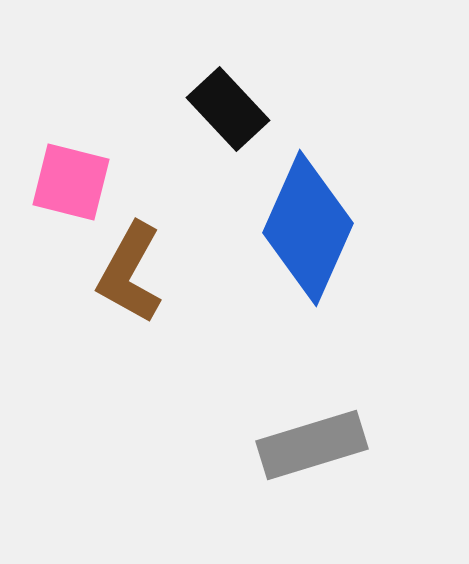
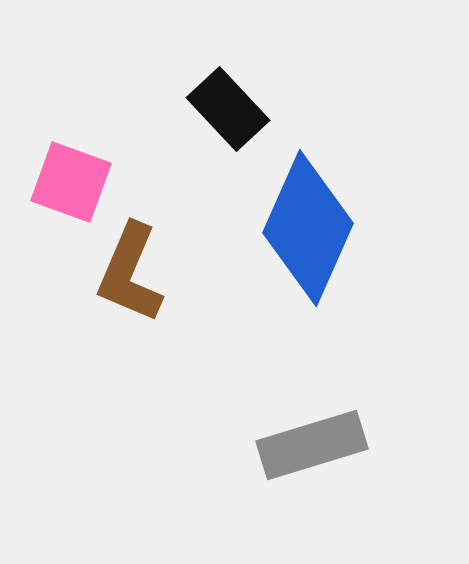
pink square: rotated 6 degrees clockwise
brown L-shape: rotated 6 degrees counterclockwise
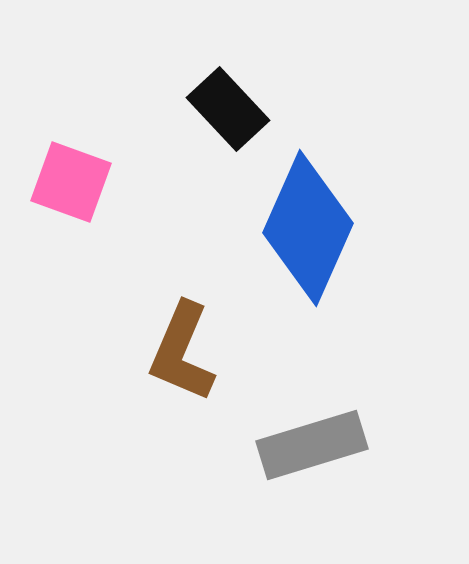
brown L-shape: moved 52 px right, 79 px down
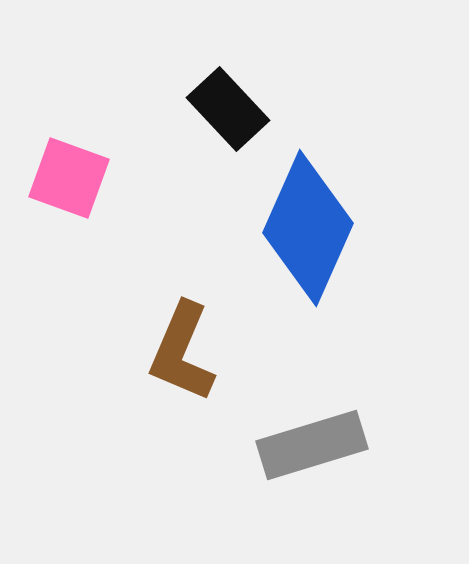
pink square: moved 2 px left, 4 px up
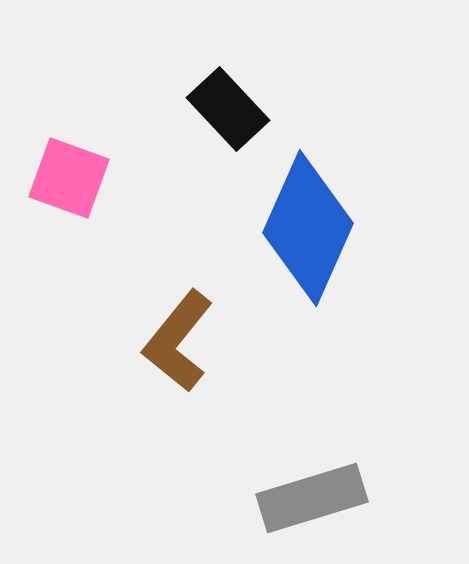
brown L-shape: moved 4 px left, 11 px up; rotated 16 degrees clockwise
gray rectangle: moved 53 px down
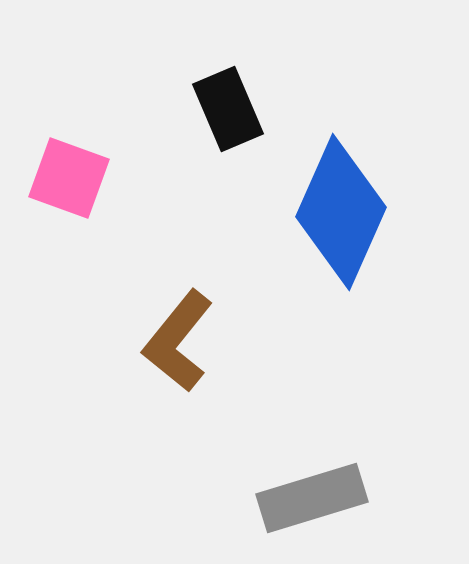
black rectangle: rotated 20 degrees clockwise
blue diamond: moved 33 px right, 16 px up
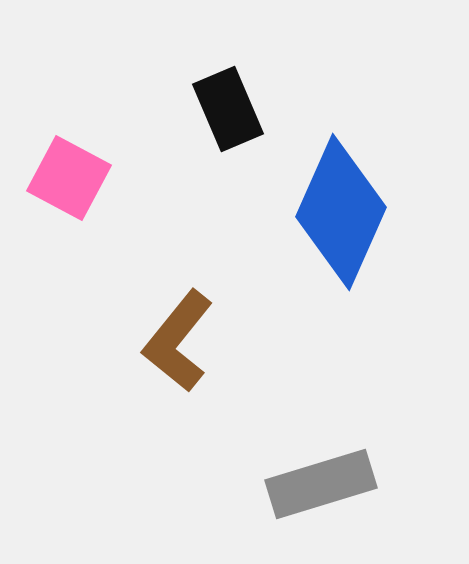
pink square: rotated 8 degrees clockwise
gray rectangle: moved 9 px right, 14 px up
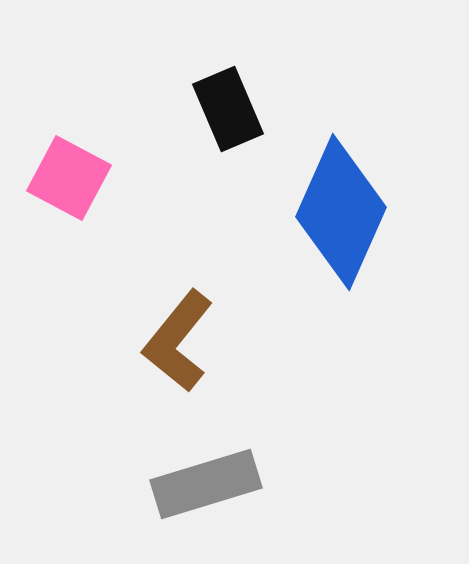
gray rectangle: moved 115 px left
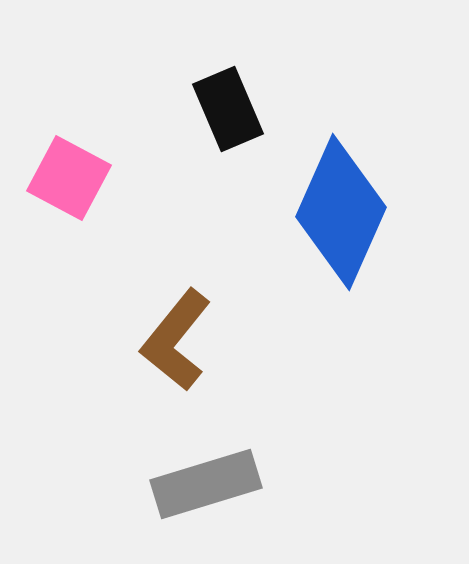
brown L-shape: moved 2 px left, 1 px up
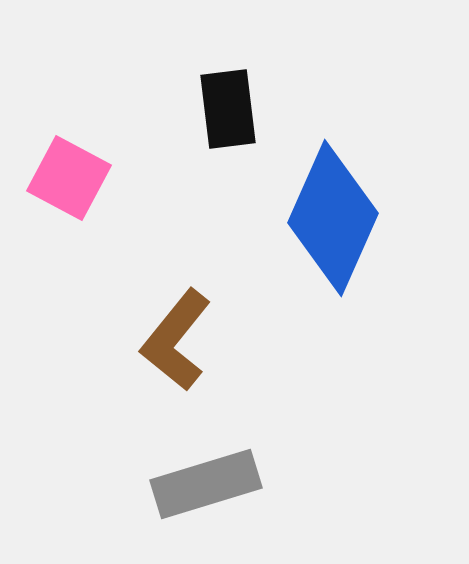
black rectangle: rotated 16 degrees clockwise
blue diamond: moved 8 px left, 6 px down
